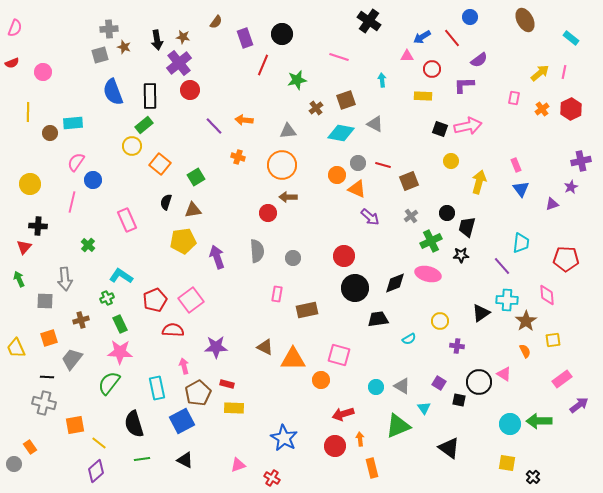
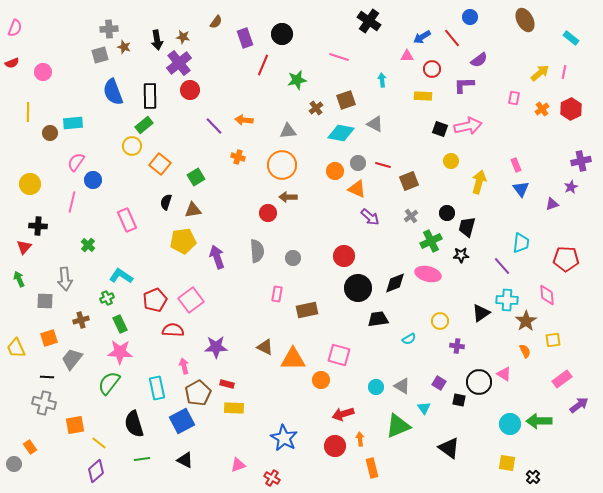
orange circle at (337, 175): moved 2 px left, 4 px up
black circle at (355, 288): moved 3 px right
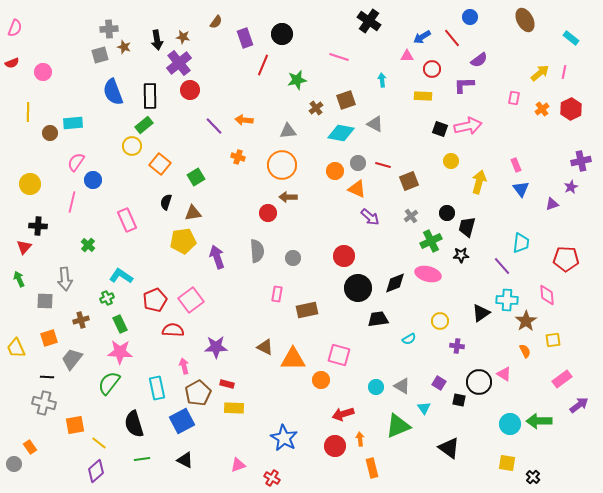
brown triangle at (193, 210): moved 3 px down
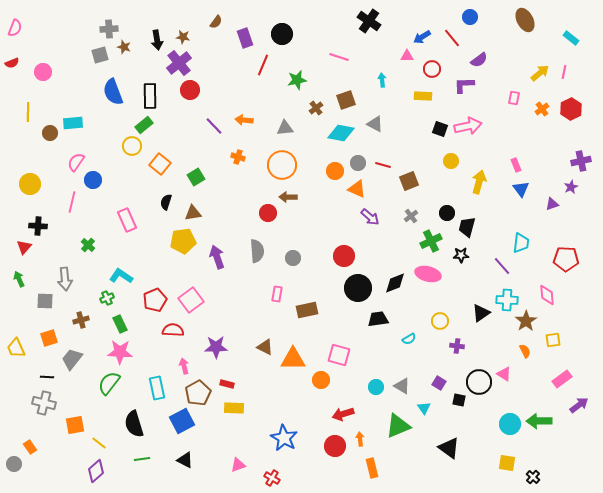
gray triangle at (288, 131): moved 3 px left, 3 px up
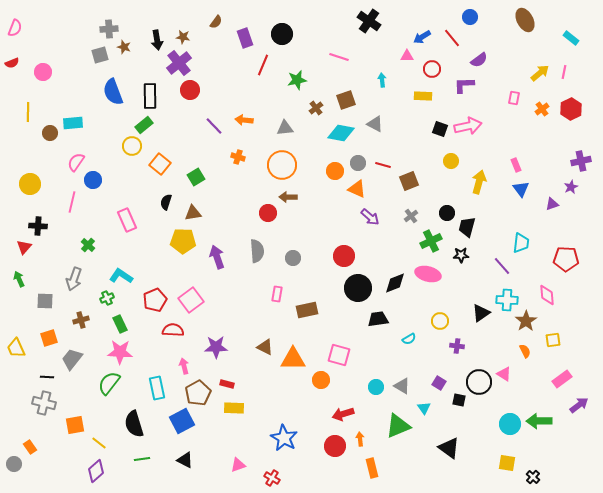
yellow pentagon at (183, 241): rotated 10 degrees clockwise
gray arrow at (65, 279): moved 9 px right; rotated 25 degrees clockwise
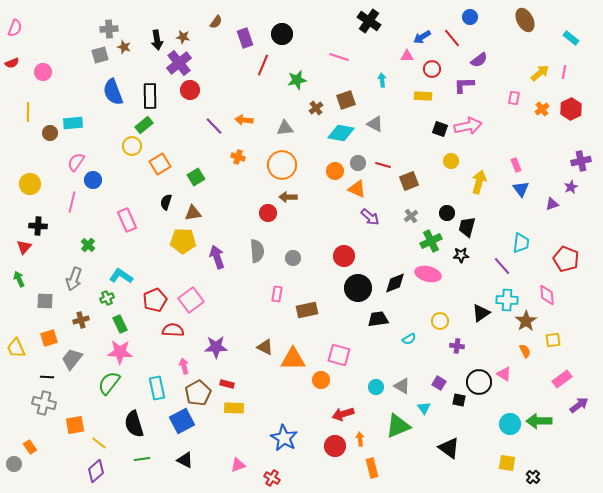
orange square at (160, 164): rotated 20 degrees clockwise
red pentagon at (566, 259): rotated 20 degrees clockwise
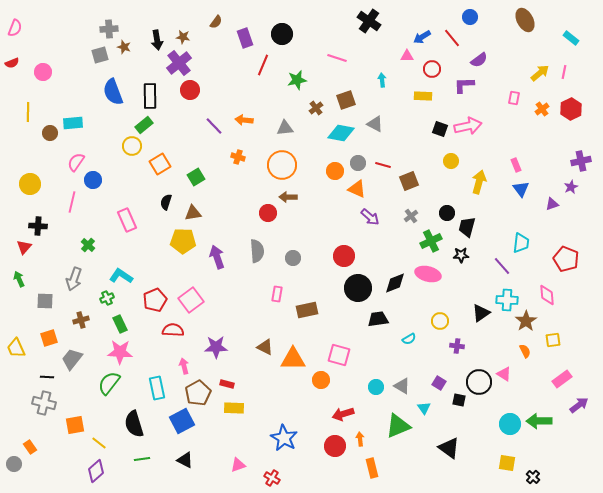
pink line at (339, 57): moved 2 px left, 1 px down
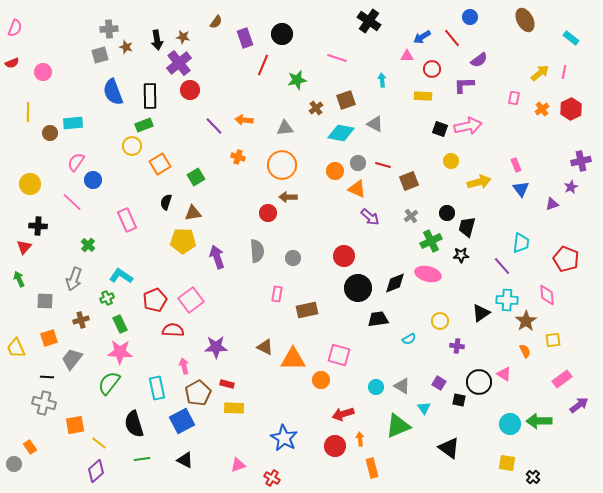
brown star at (124, 47): moved 2 px right
green rectangle at (144, 125): rotated 18 degrees clockwise
yellow arrow at (479, 182): rotated 60 degrees clockwise
pink line at (72, 202): rotated 60 degrees counterclockwise
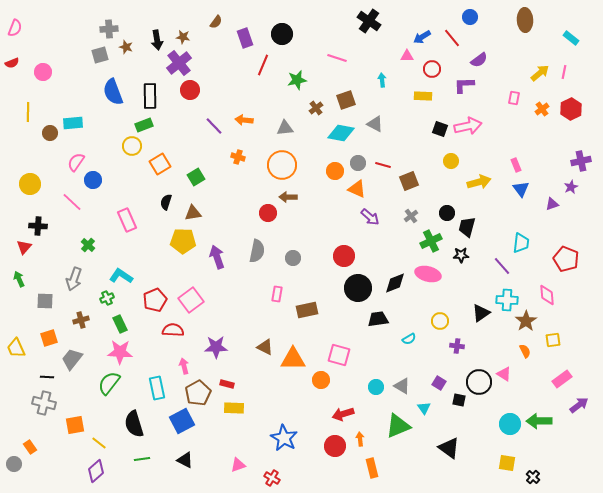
brown ellipse at (525, 20): rotated 25 degrees clockwise
gray semicircle at (257, 251): rotated 15 degrees clockwise
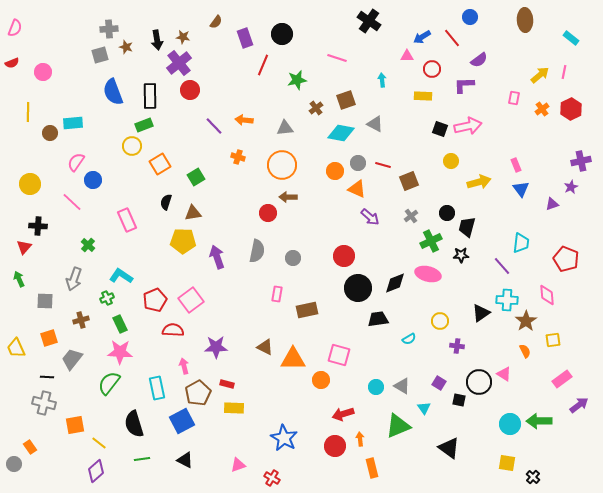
yellow arrow at (540, 73): moved 2 px down
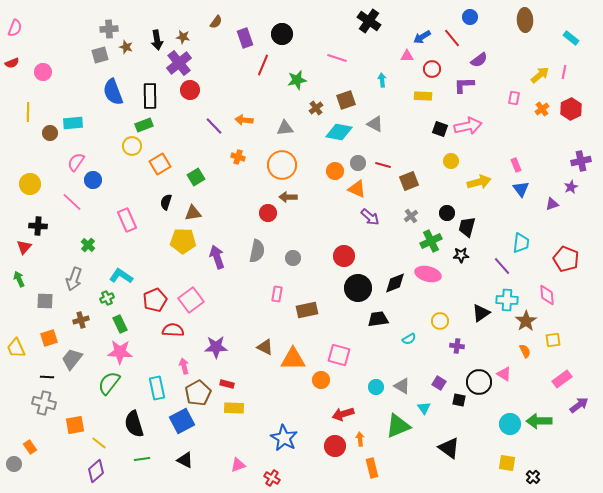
cyan diamond at (341, 133): moved 2 px left, 1 px up
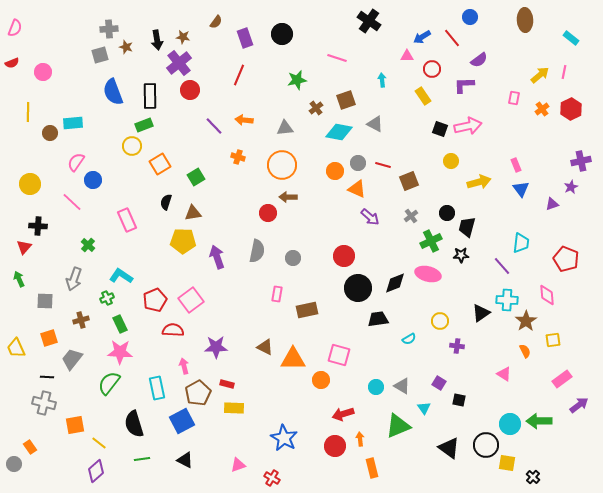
red line at (263, 65): moved 24 px left, 10 px down
yellow rectangle at (423, 96): rotated 54 degrees clockwise
black circle at (479, 382): moved 7 px right, 63 px down
